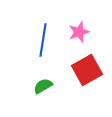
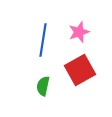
red square: moved 7 px left
green semicircle: rotated 48 degrees counterclockwise
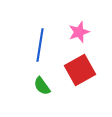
blue line: moved 3 px left, 5 px down
green semicircle: moved 1 px left; rotated 48 degrees counterclockwise
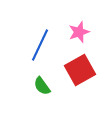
blue line: rotated 16 degrees clockwise
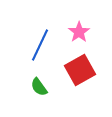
pink star: rotated 15 degrees counterclockwise
green semicircle: moved 3 px left, 1 px down
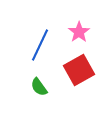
red square: moved 1 px left
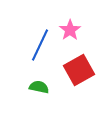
pink star: moved 9 px left, 2 px up
green semicircle: rotated 138 degrees clockwise
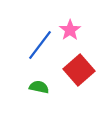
blue line: rotated 12 degrees clockwise
red square: rotated 12 degrees counterclockwise
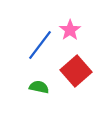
red square: moved 3 px left, 1 px down
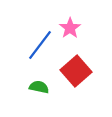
pink star: moved 2 px up
